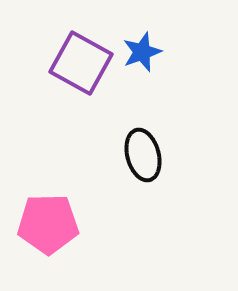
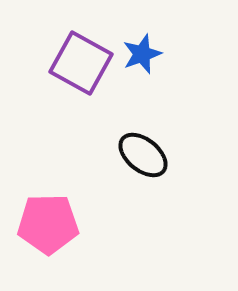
blue star: moved 2 px down
black ellipse: rotated 36 degrees counterclockwise
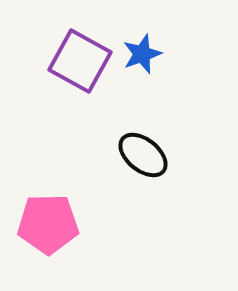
purple square: moved 1 px left, 2 px up
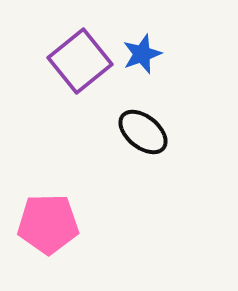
purple square: rotated 22 degrees clockwise
black ellipse: moved 23 px up
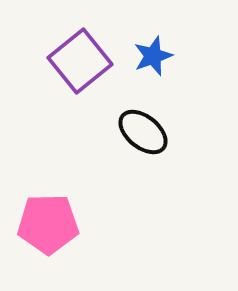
blue star: moved 11 px right, 2 px down
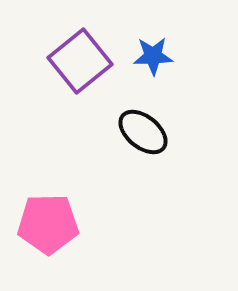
blue star: rotated 18 degrees clockwise
